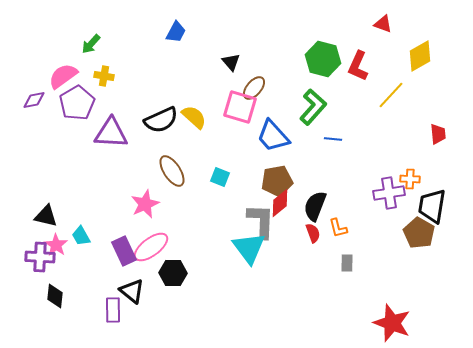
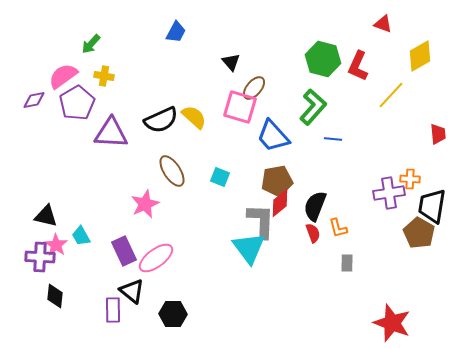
pink ellipse at (151, 247): moved 5 px right, 11 px down
black hexagon at (173, 273): moved 41 px down
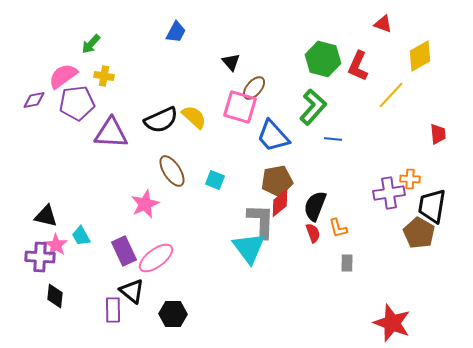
purple pentagon at (77, 103): rotated 24 degrees clockwise
cyan square at (220, 177): moved 5 px left, 3 px down
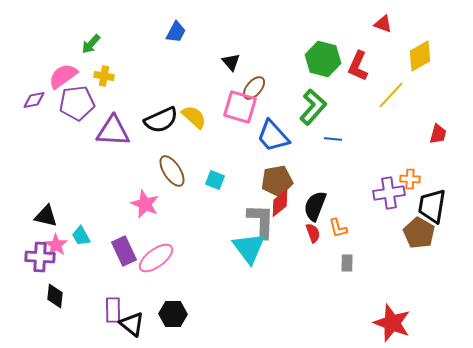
purple triangle at (111, 133): moved 2 px right, 2 px up
red trapezoid at (438, 134): rotated 20 degrees clockwise
pink star at (145, 204): rotated 24 degrees counterclockwise
black triangle at (132, 291): moved 33 px down
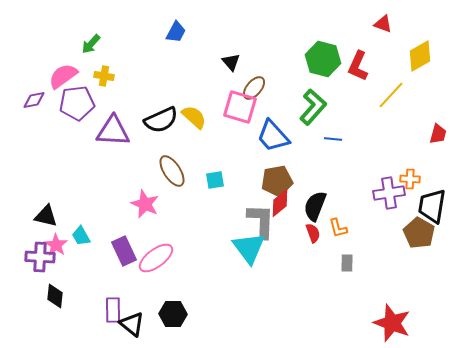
cyan square at (215, 180): rotated 30 degrees counterclockwise
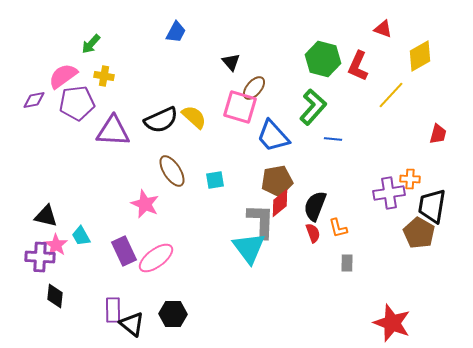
red triangle at (383, 24): moved 5 px down
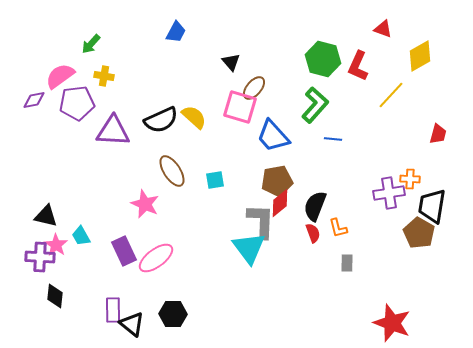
pink semicircle at (63, 76): moved 3 px left
green L-shape at (313, 107): moved 2 px right, 2 px up
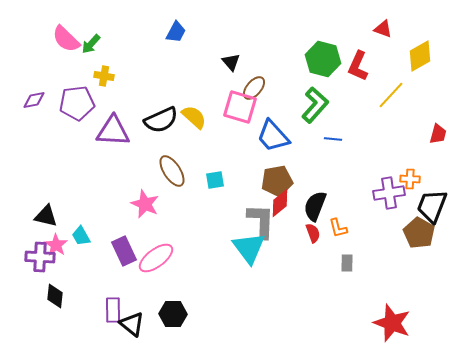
pink semicircle at (60, 76): moved 6 px right, 37 px up; rotated 100 degrees counterclockwise
black trapezoid at (432, 206): rotated 12 degrees clockwise
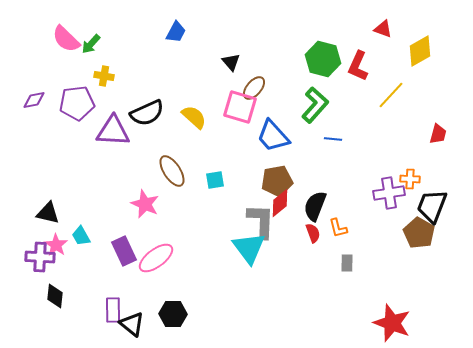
yellow diamond at (420, 56): moved 5 px up
black semicircle at (161, 120): moved 14 px left, 7 px up
black triangle at (46, 216): moved 2 px right, 3 px up
